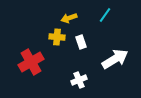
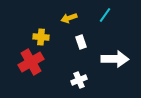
yellow cross: moved 16 px left
white arrow: rotated 32 degrees clockwise
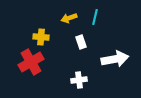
cyan line: moved 10 px left, 2 px down; rotated 21 degrees counterclockwise
white arrow: rotated 12 degrees counterclockwise
white cross: rotated 14 degrees clockwise
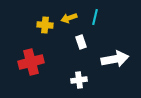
yellow cross: moved 4 px right, 12 px up
red cross: rotated 15 degrees clockwise
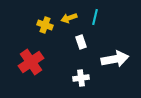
yellow cross: rotated 14 degrees clockwise
red cross: rotated 20 degrees counterclockwise
white cross: moved 2 px right, 2 px up
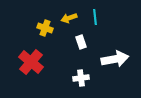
cyan line: rotated 21 degrees counterclockwise
yellow cross: moved 3 px down
red cross: rotated 15 degrees counterclockwise
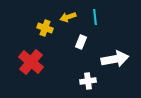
yellow arrow: moved 1 px left, 1 px up
white rectangle: rotated 40 degrees clockwise
white cross: moved 7 px right, 3 px down
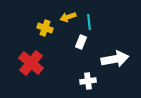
cyan line: moved 6 px left, 5 px down
red cross: moved 1 px down
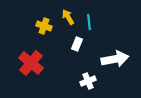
yellow arrow: rotated 77 degrees clockwise
yellow cross: moved 1 px left, 2 px up
white rectangle: moved 4 px left, 2 px down
white cross: rotated 14 degrees counterclockwise
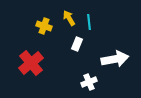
yellow arrow: moved 1 px right, 1 px down
red cross: rotated 10 degrees clockwise
white cross: moved 1 px right, 1 px down
